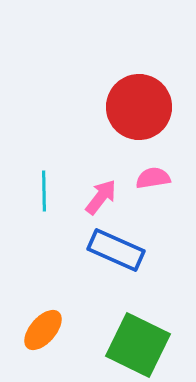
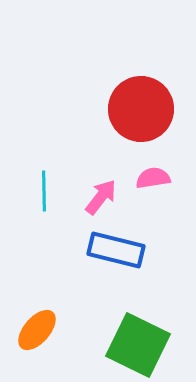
red circle: moved 2 px right, 2 px down
blue rectangle: rotated 10 degrees counterclockwise
orange ellipse: moved 6 px left
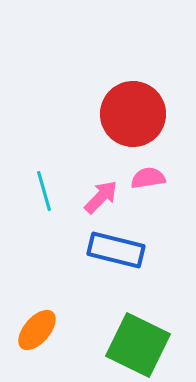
red circle: moved 8 px left, 5 px down
pink semicircle: moved 5 px left
cyan line: rotated 15 degrees counterclockwise
pink arrow: rotated 6 degrees clockwise
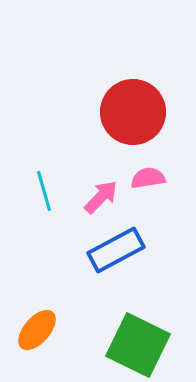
red circle: moved 2 px up
blue rectangle: rotated 42 degrees counterclockwise
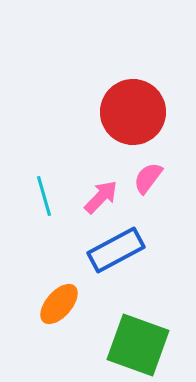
pink semicircle: rotated 44 degrees counterclockwise
cyan line: moved 5 px down
orange ellipse: moved 22 px right, 26 px up
green square: rotated 6 degrees counterclockwise
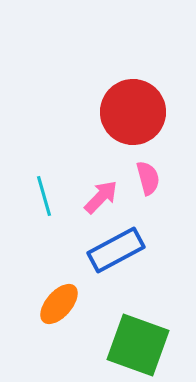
pink semicircle: rotated 128 degrees clockwise
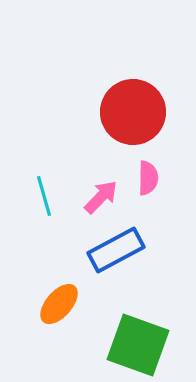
pink semicircle: rotated 16 degrees clockwise
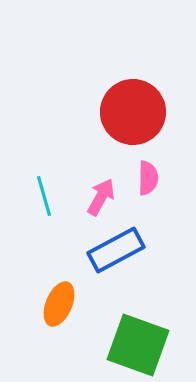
pink arrow: rotated 15 degrees counterclockwise
orange ellipse: rotated 18 degrees counterclockwise
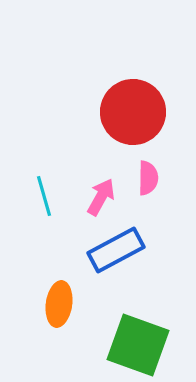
orange ellipse: rotated 15 degrees counterclockwise
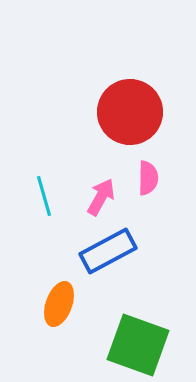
red circle: moved 3 px left
blue rectangle: moved 8 px left, 1 px down
orange ellipse: rotated 12 degrees clockwise
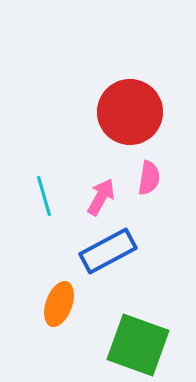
pink semicircle: moved 1 px right; rotated 8 degrees clockwise
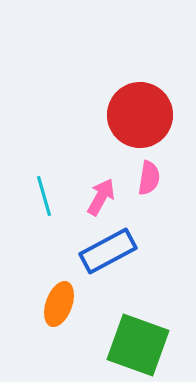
red circle: moved 10 px right, 3 px down
